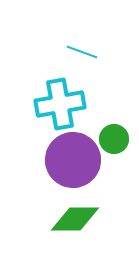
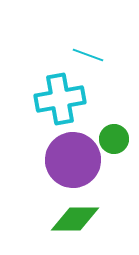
cyan line: moved 6 px right, 3 px down
cyan cross: moved 5 px up
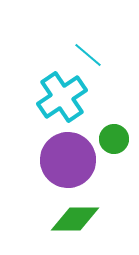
cyan line: rotated 20 degrees clockwise
cyan cross: moved 2 px right, 2 px up; rotated 24 degrees counterclockwise
purple circle: moved 5 px left
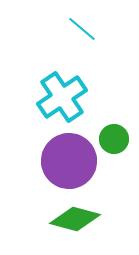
cyan line: moved 6 px left, 26 px up
purple circle: moved 1 px right, 1 px down
green diamond: rotated 15 degrees clockwise
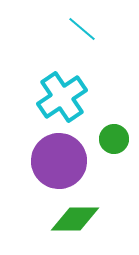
purple circle: moved 10 px left
green diamond: rotated 15 degrees counterclockwise
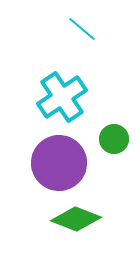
purple circle: moved 2 px down
green diamond: moved 1 px right; rotated 21 degrees clockwise
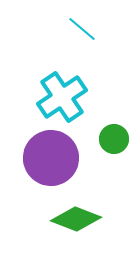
purple circle: moved 8 px left, 5 px up
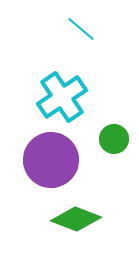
cyan line: moved 1 px left
purple circle: moved 2 px down
